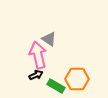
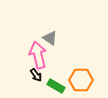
gray triangle: moved 1 px right, 1 px up
black arrow: rotated 80 degrees clockwise
orange hexagon: moved 4 px right, 1 px down
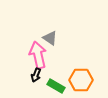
black arrow: rotated 56 degrees clockwise
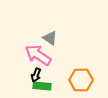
pink arrow: rotated 44 degrees counterclockwise
green rectangle: moved 14 px left; rotated 24 degrees counterclockwise
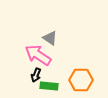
green rectangle: moved 7 px right
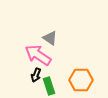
green rectangle: rotated 66 degrees clockwise
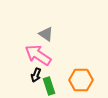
gray triangle: moved 4 px left, 4 px up
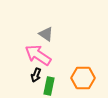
orange hexagon: moved 2 px right, 2 px up
green rectangle: rotated 30 degrees clockwise
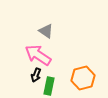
gray triangle: moved 3 px up
orange hexagon: rotated 15 degrees counterclockwise
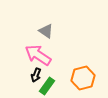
green rectangle: moved 2 px left; rotated 24 degrees clockwise
